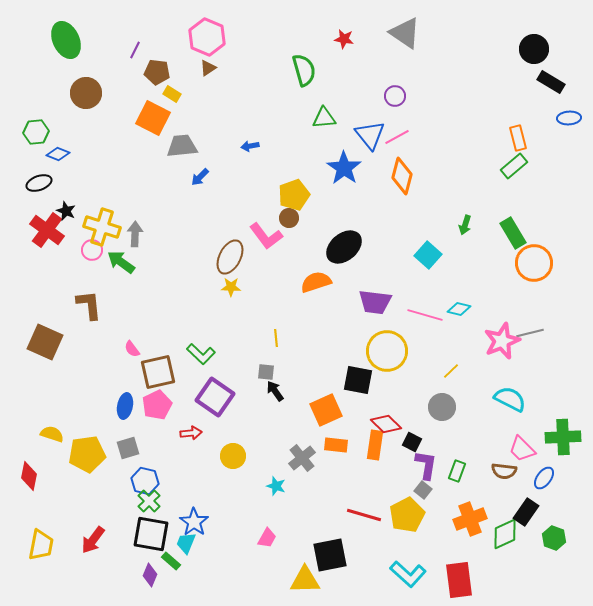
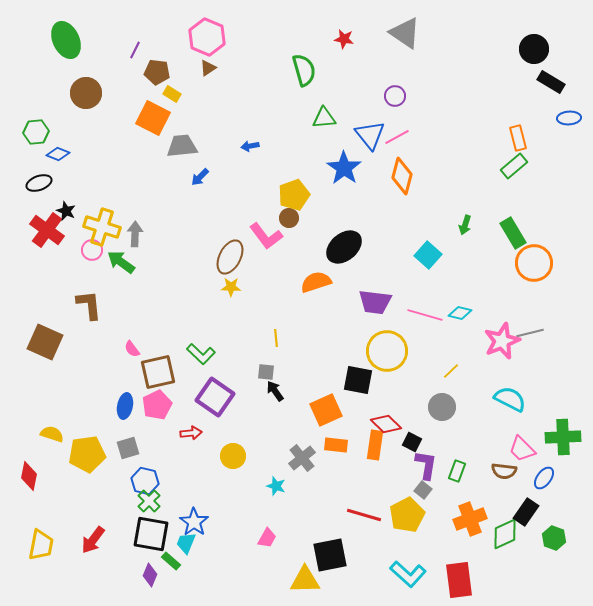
cyan diamond at (459, 309): moved 1 px right, 4 px down
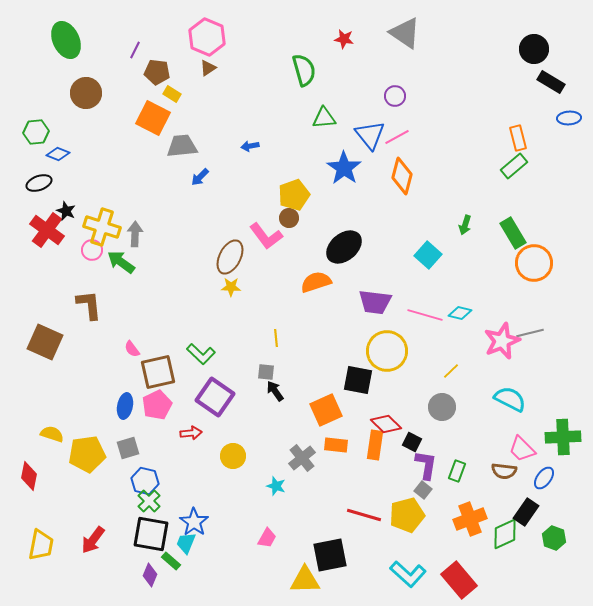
yellow pentagon at (407, 515): rotated 12 degrees clockwise
red rectangle at (459, 580): rotated 33 degrees counterclockwise
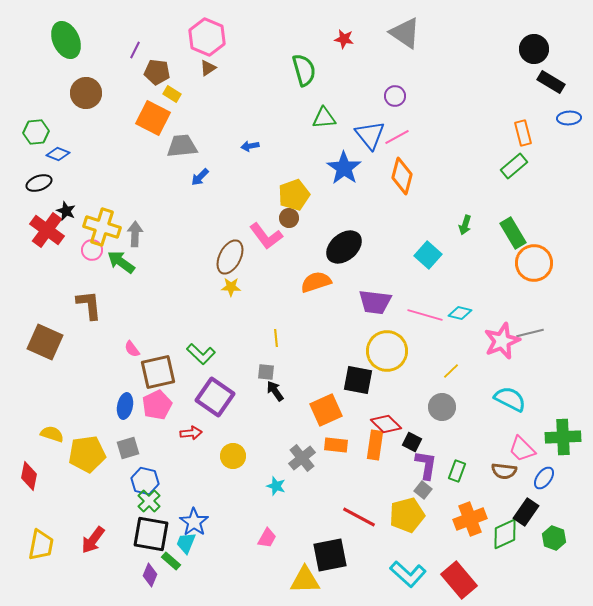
orange rectangle at (518, 138): moved 5 px right, 5 px up
red line at (364, 515): moved 5 px left, 2 px down; rotated 12 degrees clockwise
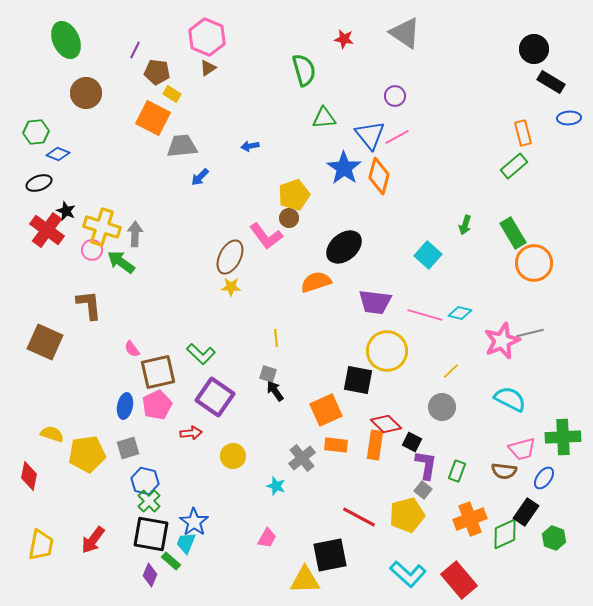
orange diamond at (402, 176): moved 23 px left
gray square at (266, 372): moved 2 px right, 2 px down; rotated 12 degrees clockwise
pink trapezoid at (522, 449): rotated 60 degrees counterclockwise
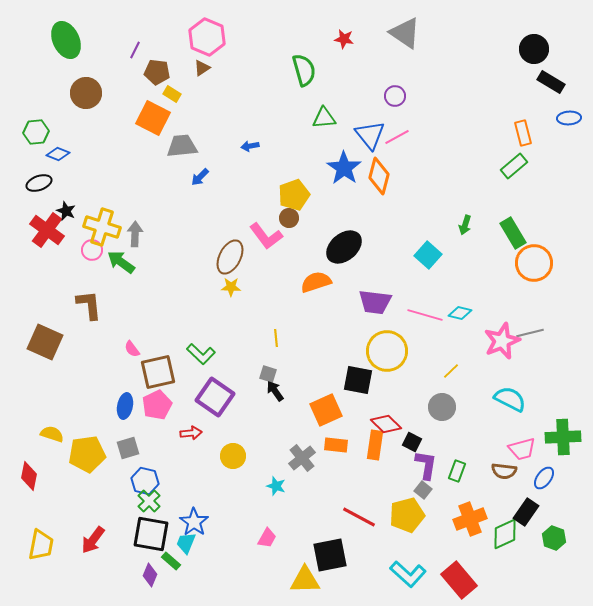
brown triangle at (208, 68): moved 6 px left
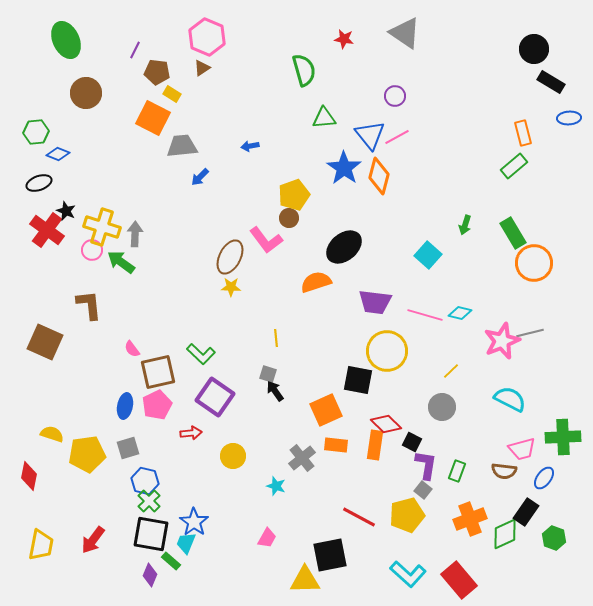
pink L-shape at (266, 236): moved 4 px down
